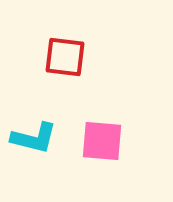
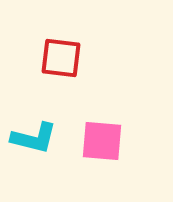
red square: moved 4 px left, 1 px down
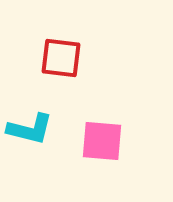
cyan L-shape: moved 4 px left, 9 px up
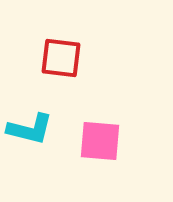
pink square: moved 2 px left
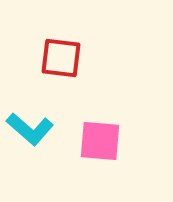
cyan L-shape: rotated 27 degrees clockwise
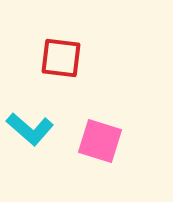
pink square: rotated 12 degrees clockwise
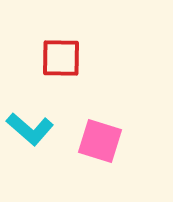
red square: rotated 6 degrees counterclockwise
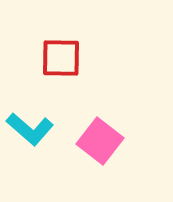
pink square: rotated 21 degrees clockwise
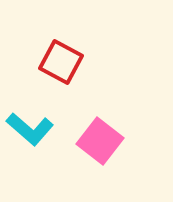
red square: moved 4 px down; rotated 27 degrees clockwise
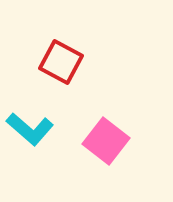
pink square: moved 6 px right
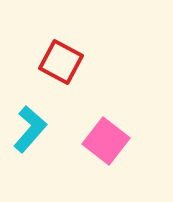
cyan L-shape: rotated 90 degrees counterclockwise
